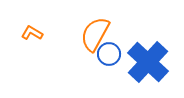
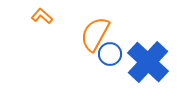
orange L-shape: moved 10 px right, 17 px up; rotated 10 degrees clockwise
blue circle: moved 1 px right
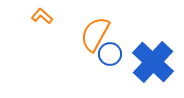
blue cross: moved 5 px right
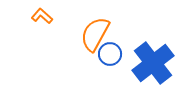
blue cross: moved 1 px down; rotated 9 degrees clockwise
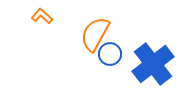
blue cross: moved 1 px down
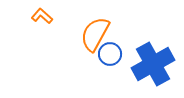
blue cross: rotated 9 degrees clockwise
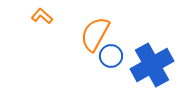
blue circle: moved 1 px right, 2 px down
blue cross: moved 1 px left, 1 px down
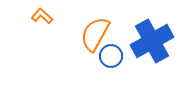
blue cross: moved 24 px up
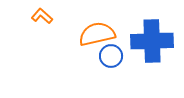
orange semicircle: moved 2 px right; rotated 48 degrees clockwise
blue cross: rotated 27 degrees clockwise
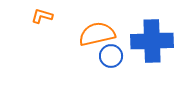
orange L-shape: rotated 25 degrees counterclockwise
